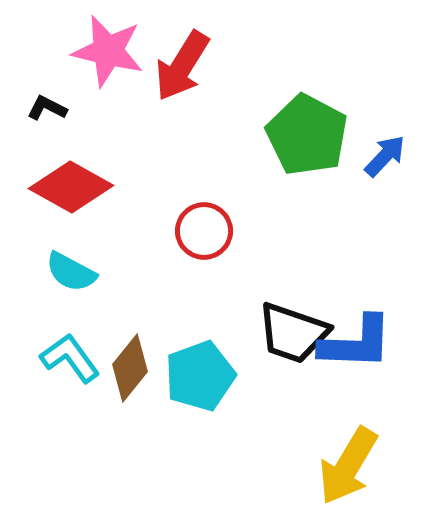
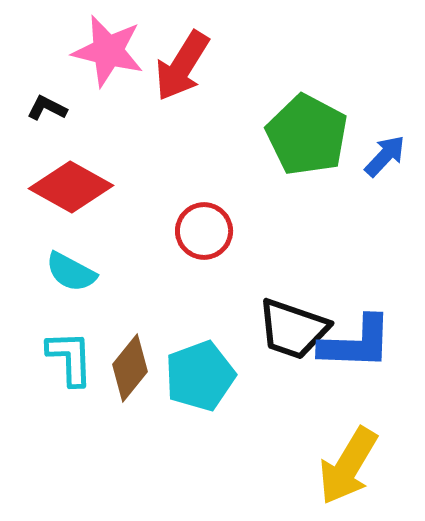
black trapezoid: moved 4 px up
cyan L-shape: rotated 34 degrees clockwise
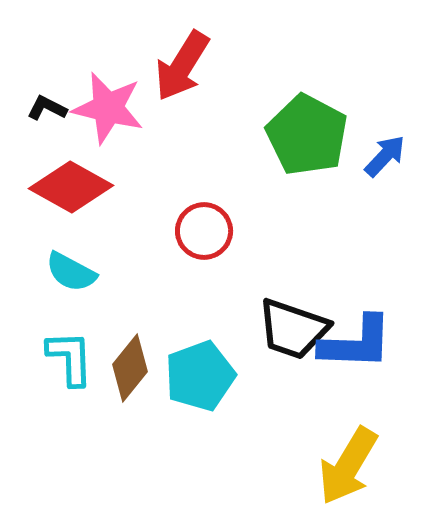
pink star: moved 57 px down
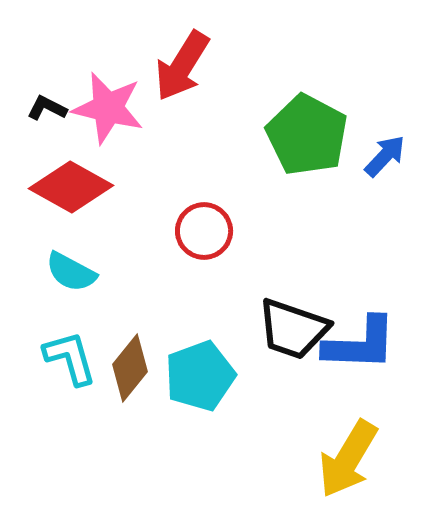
blue L-shape: moved 4 px right, 1 px down
cyan L-shape: rotated 14 degrees counterclockwise
yellow arrow: moved 7 px up
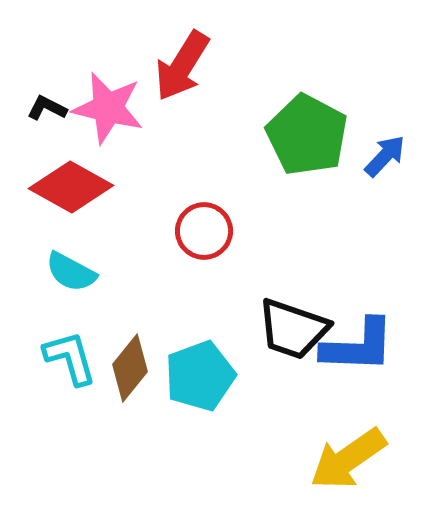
blue L-shape: moved 2 px left, 2 px down
yellow arrow: rotated 24 degrees clockwise
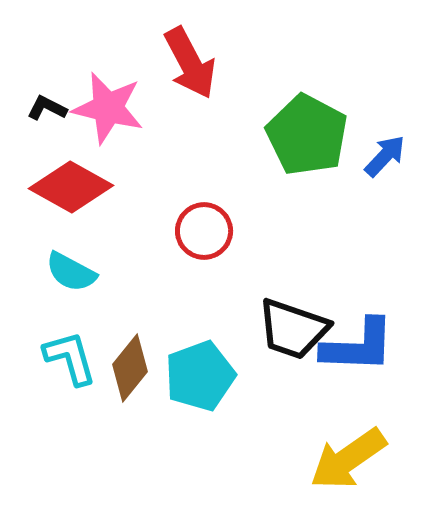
red arrow: moved 8 px right, 3 px up; rotated 60 degrees counterclockwise
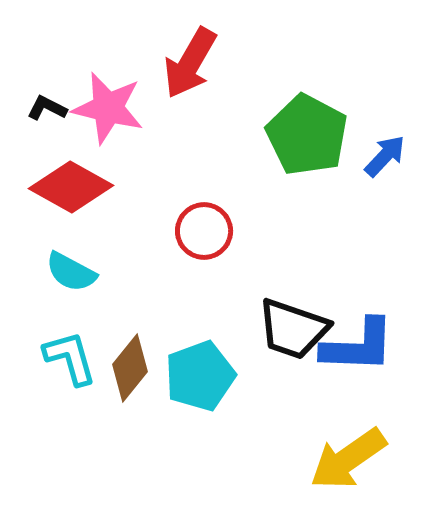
red arrow: rotated 58 degrees clockwise
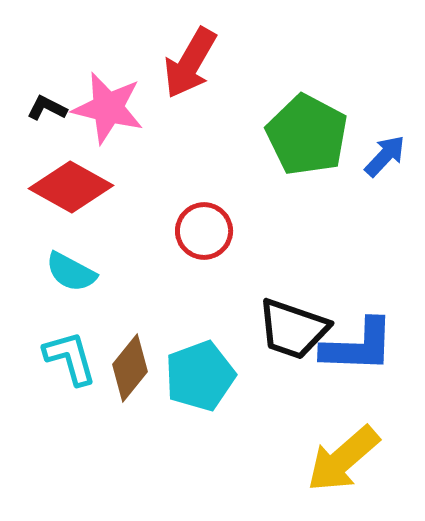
yellow arrow: moved 5 px left; rotated 6 degrees counterclockwise
